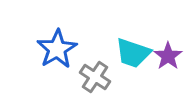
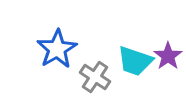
cyan trapezoid: moved 2 px right, 8 px down
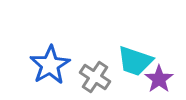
blue star: moved 7 px left, 16 px down
purple star: moved 9 px left, 23 px down
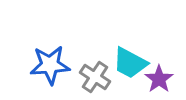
cyan trapezoid: moved 5 px left, 2 px down; rotated 9 degrees clockwise
blue star: rotated 27 degrees clockwise
